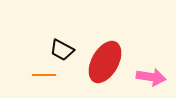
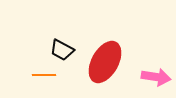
pink arrow: moved 5 px right
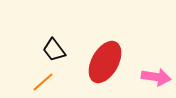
black trapezoid: moved 8 px left; rotated 25 degrees clockwise
orange line: moved 1 px left, 7 px down; rotated 40 degrees counterclockwise
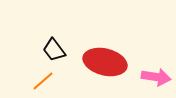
red ellipse: rotated 75 degrees clockwise
orange line: moved 1 px up
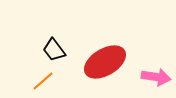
red ellipse: rotated 45 degrees counterclockwise
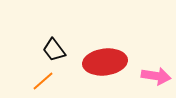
red ellipse: rotated 24 degrees clockwise
pink arrow: moved 1 px up
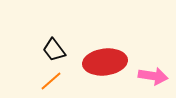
pink arrow: moved 3 px left
orange line: moved 8 px right
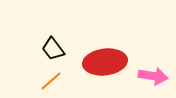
black trapezoid: moved 1 px left, 1 px up
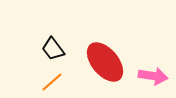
red ellipse: rotated 57 degrees clockwise
orange line: moved 1 px right, 1 px down
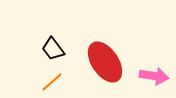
red ellipse: rotated 6 degrees clockwise
pink arrow: moved 1 px right
